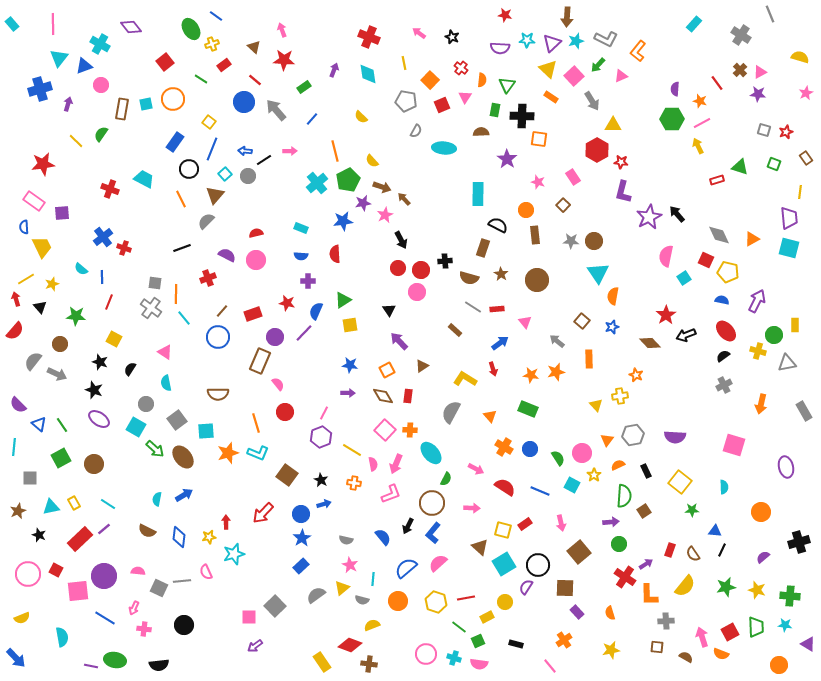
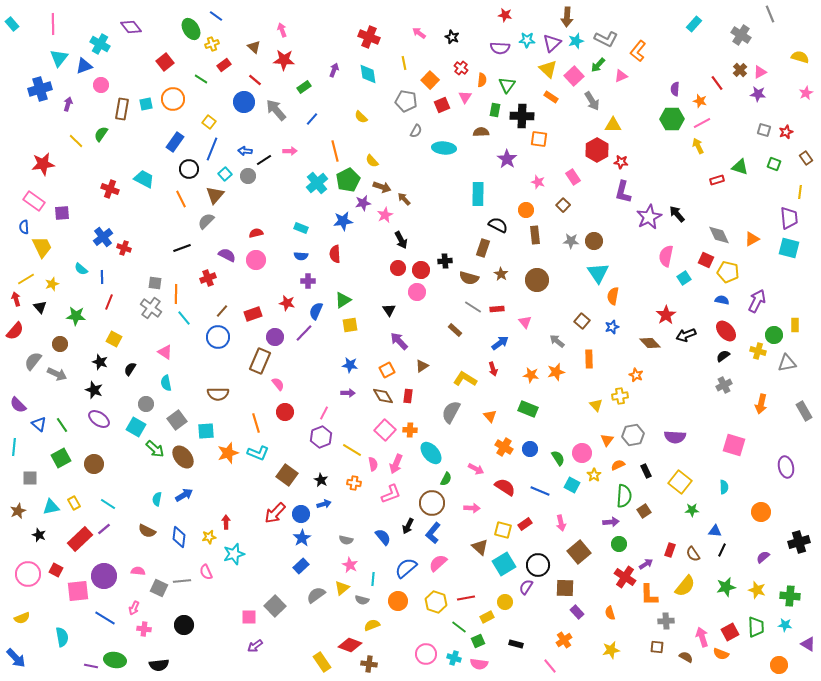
red arrow at (263, 513): moved 12 px right
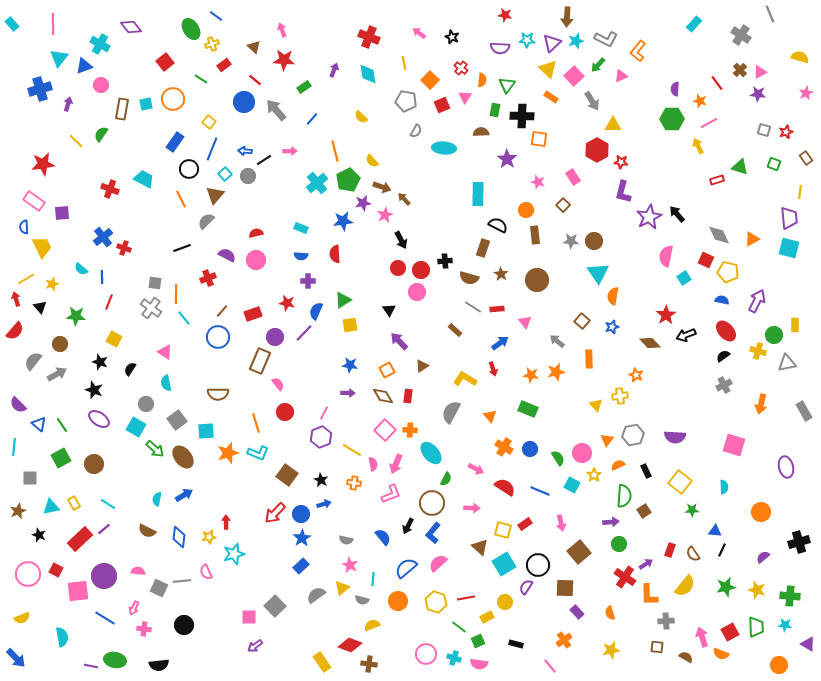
pink line at (702, 123): moved 7 px right
gray arrow at (57, 374): rotated 54 degrees counterclockwise
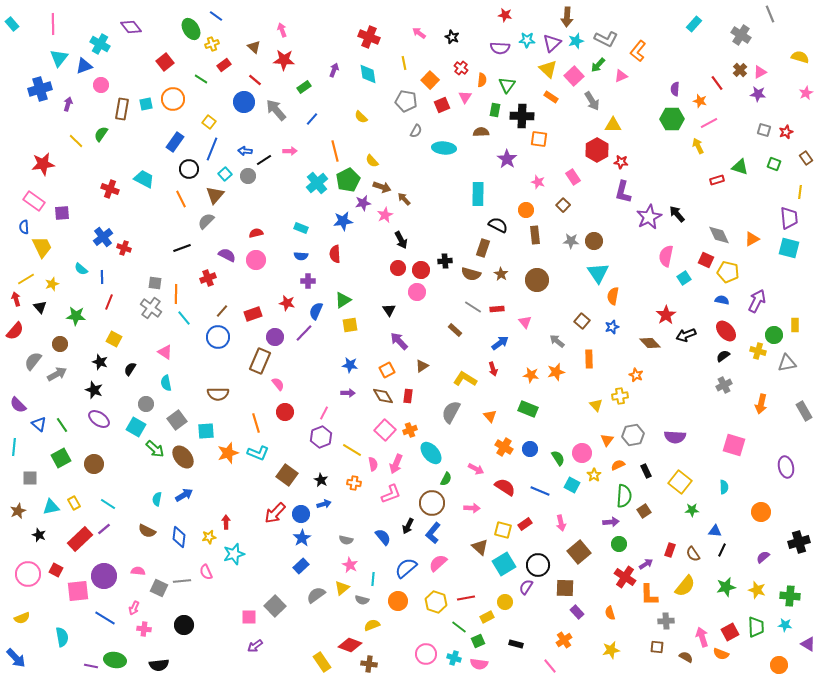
brown semicircle at (469, 278): moved 2 px right, 4 px up
orange cross at (410, 430): rotated 24 degrees counterclockwise
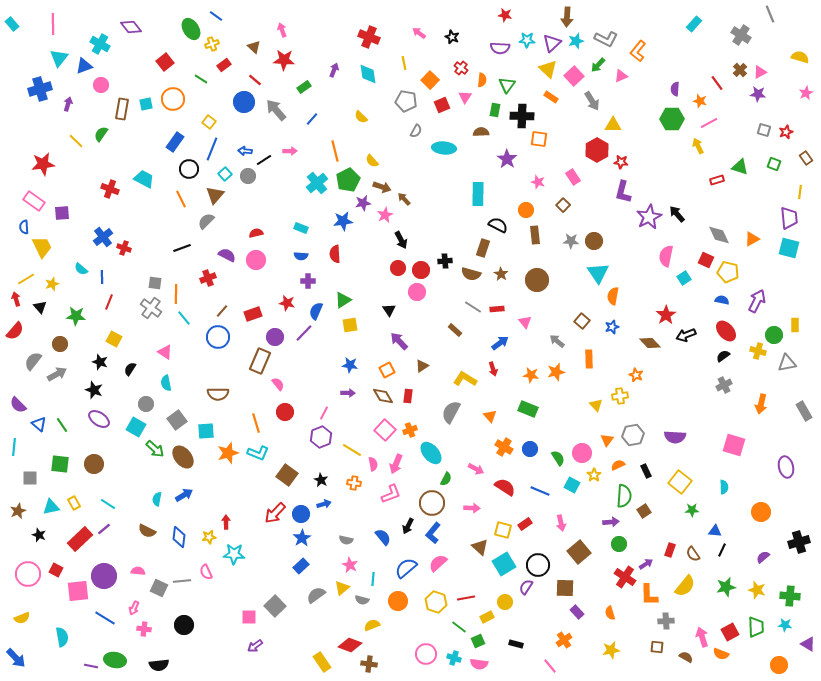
green square at (61, 458): moved 1 px left, 6 px down; rotated 36 degrees clockwise
cyan star at (234, 554): rotated 20 degrees clockwise
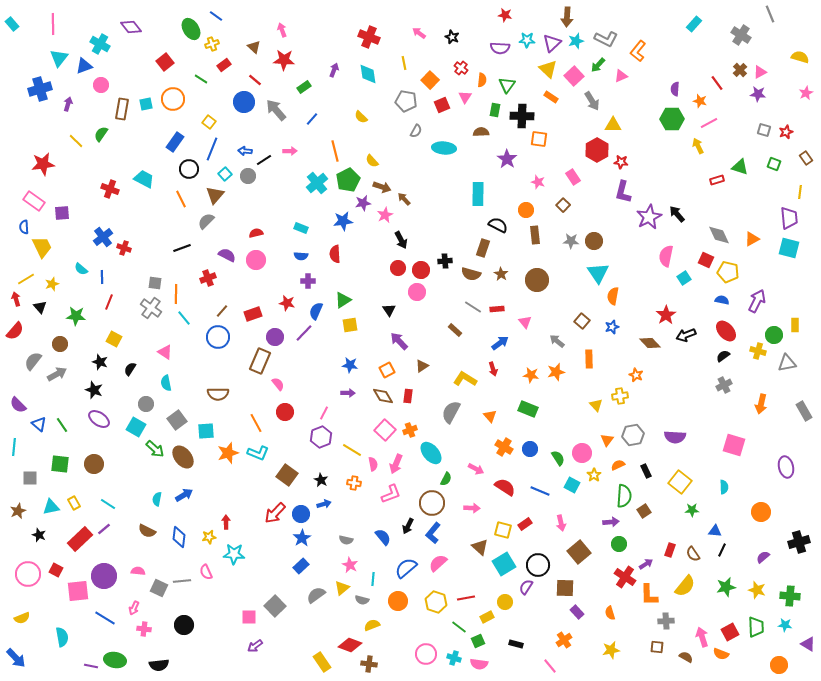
orange line at (256, 423): rotated 12 degrees counterclockwise
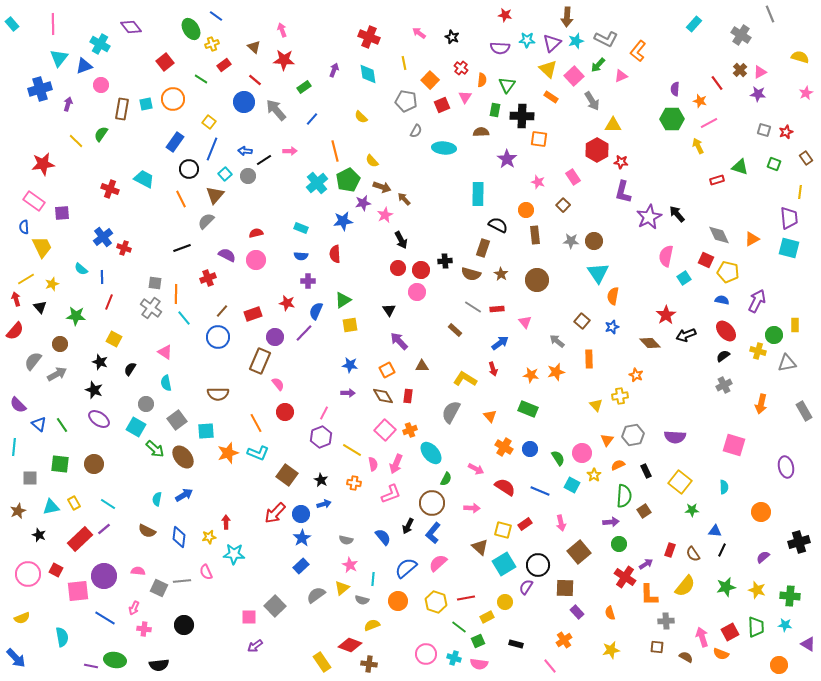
brown triangle at (422, 366): rotated 32 degrees clockwise
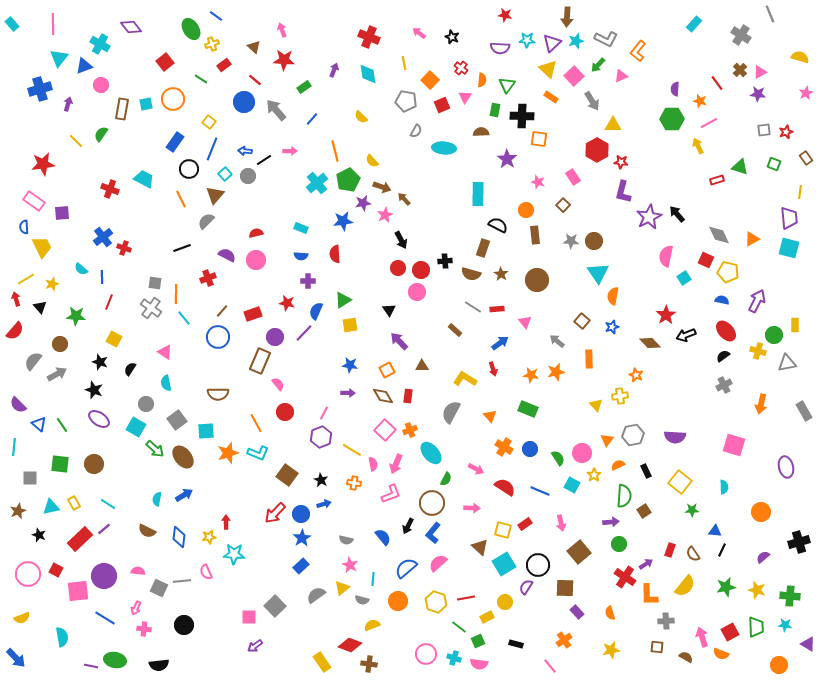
gray square at (764, 130): rotated 24 degrees counterclockwise
pink arrow at (134, 608): moved 2 px right
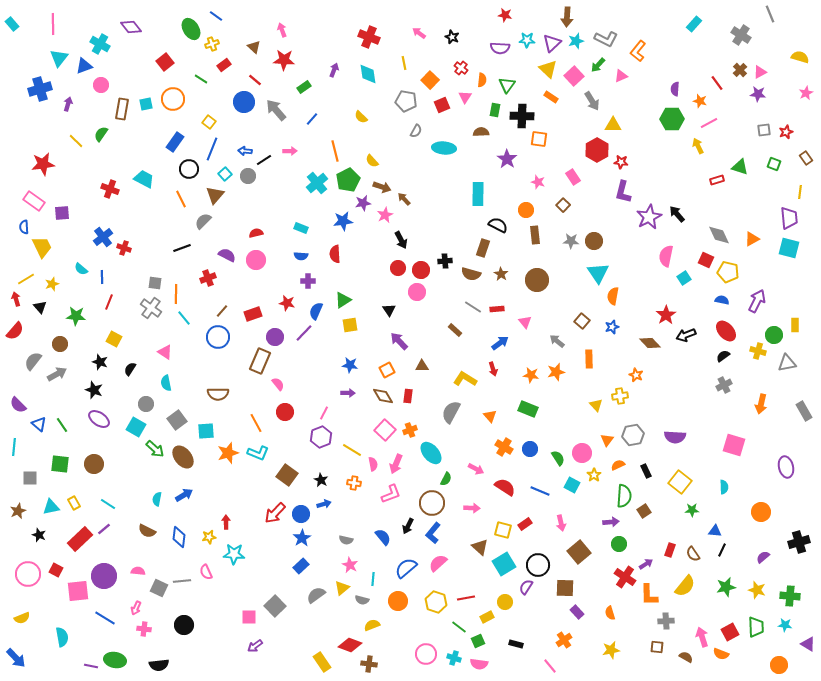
gray semicircle at (206, 221): moved 3 px left
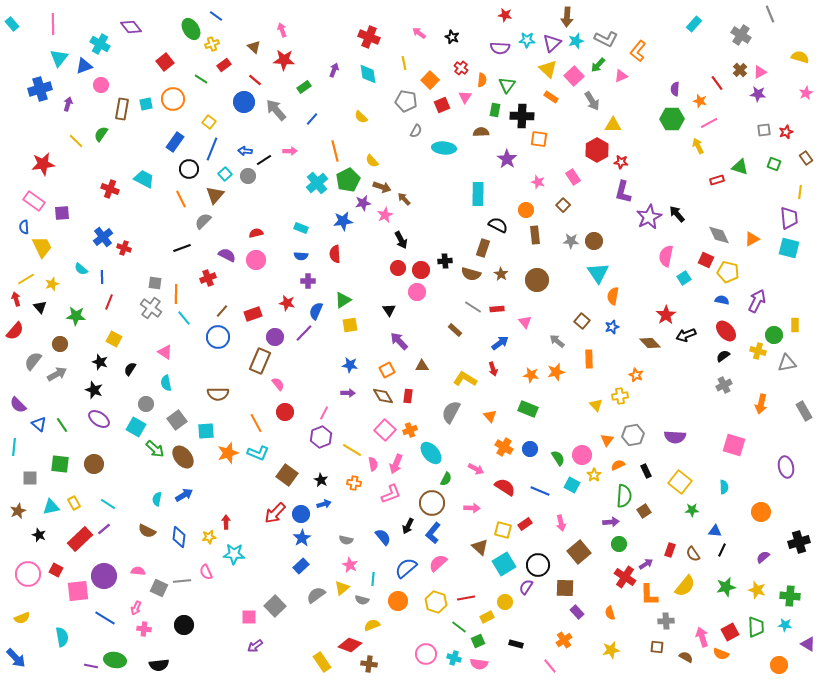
pink circle at (582, 453): moved 2 px down
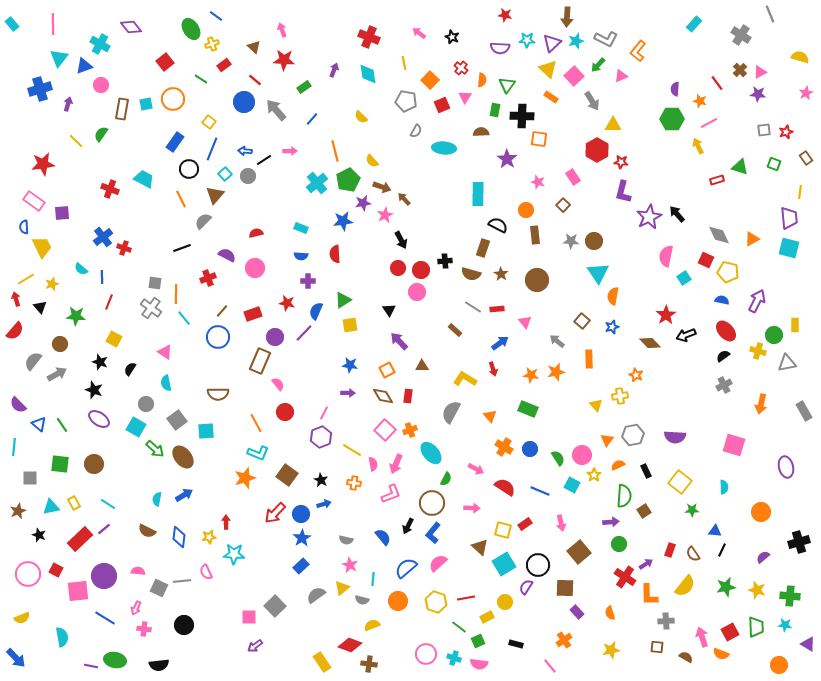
pink circle at (256, 260): moved 1 px left, 8 px down
orange star at (228, 453): moved 17 px right, 25 px down
